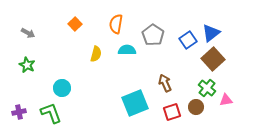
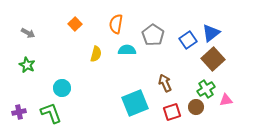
green cross: moved 1 px left, 1 px down; rotated 18 degrees clockwise
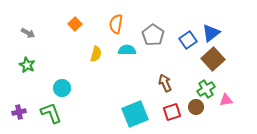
cyan square: moved 11 px down
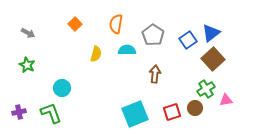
brown arrow: moved 10 px left, 9 px up; rotated 30 degrees clockwise
brown circle: moved 1 px left, 1 px down
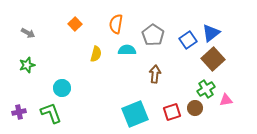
green star: rotated 28 degrees clockwise
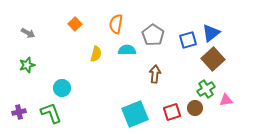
blue square: rotated 18 degrees clockwise
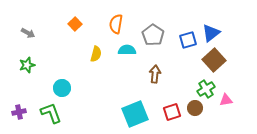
brown square: moved 1 px right, 1 px down
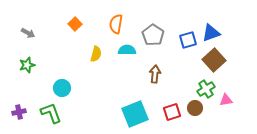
blue triangle: rotated 18 degrees clockwise
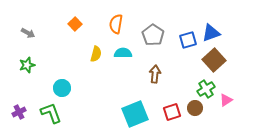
cyan semicircle: moved 4 px left, 3 px down
pink triangle: rotated 24 degrees counterclockwise
purple cross: rotated 16 degrees counterclockwise
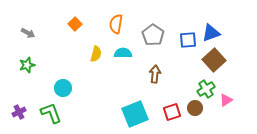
blue square: rotated 12 degrees clockwise
cyan circle: moved 1 px right
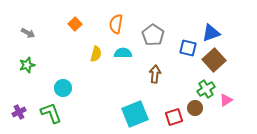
blue square: moved 8 px down; rotated 18 degrees clockwise
red square: moved 2 px right, 5 px down
